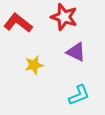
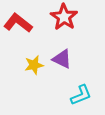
red star: rotated 16 degrees clockwise
purple triangle: moved 14 px left, 7 px down
cyan L-shape: moved 2 px right
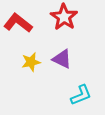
yellow star: moved 3 px left, 3 px up
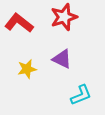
red star: rotated 20 degrees clockwise
red L-shape: moved 1 px right
yellow star: moved 4 px left, 7 px down
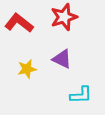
cyan L-shape: rotated 20 degrees clockwise
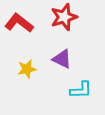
cyan L-shape: moved 5 px up
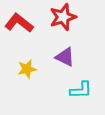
red star: moved 1 px left
purple triangle: moved 3 px right, 2 px up
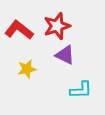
red star: moved 6 px left, 9 px down
red L-shape: moved 7 px down
purple triangle: moved 2 px up
